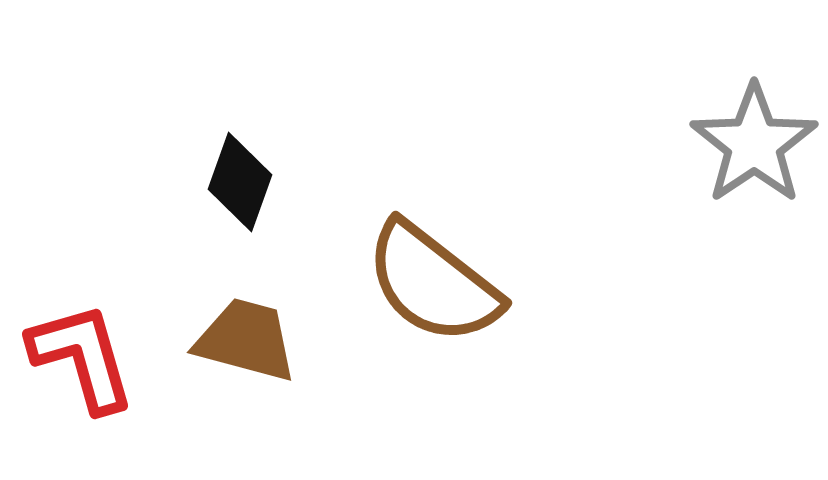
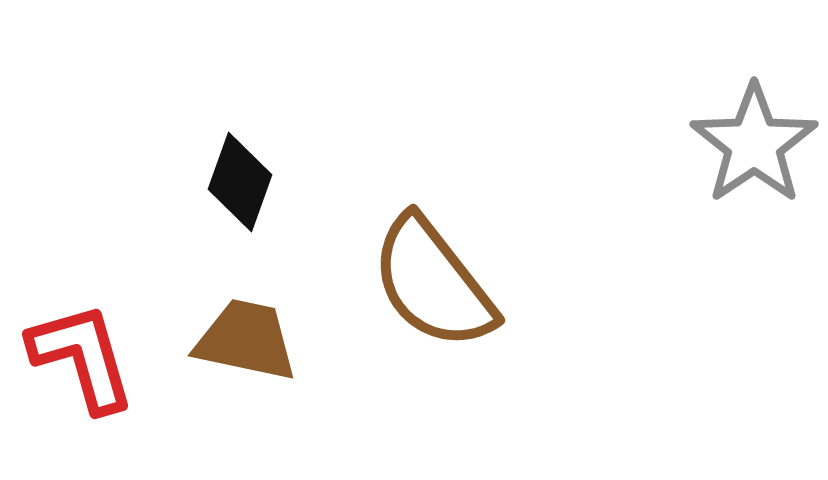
brown semicircle: rotated 14 degrees clockwise
brown trapezoid: rotated 3 degrees counterclockwise
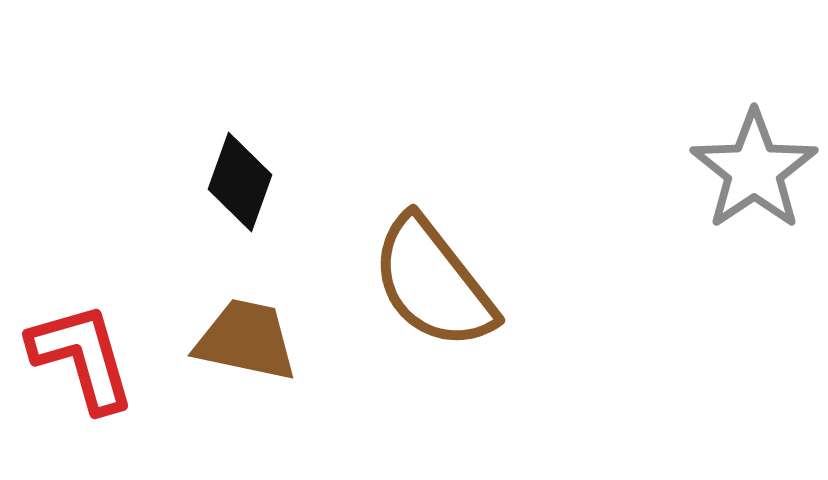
gray star: moved 26 px down
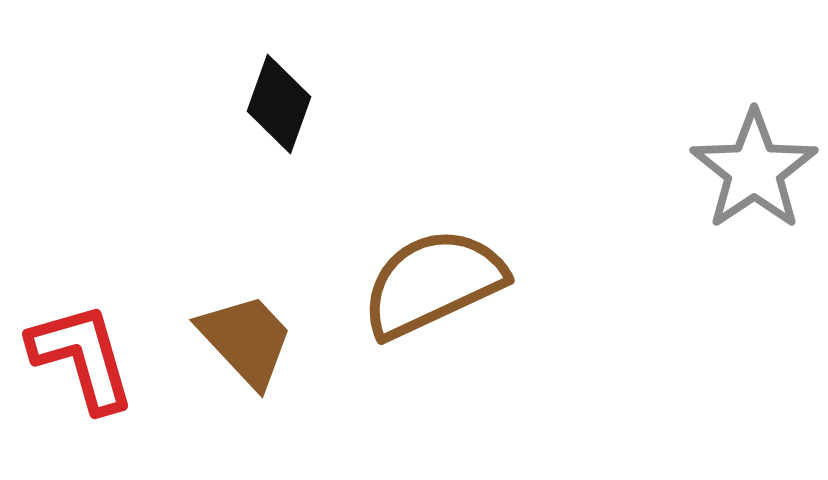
black diamond: moved 39 px right, 78 px up
brown semicircle: rotated 103 degrees clockwise
brown trapezoid: rotated 35 degrees clockwise
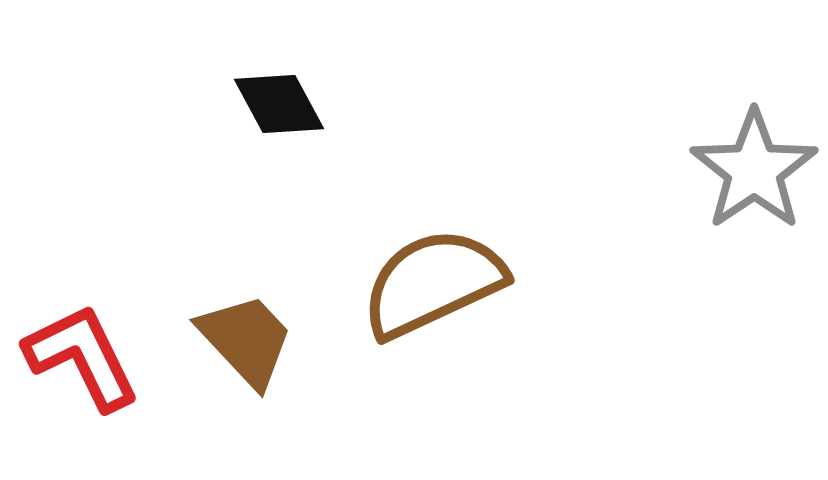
black diamond: rotated 48 degrees counterclockwise
red L-shape: rotated 10 degrees counterclockwise
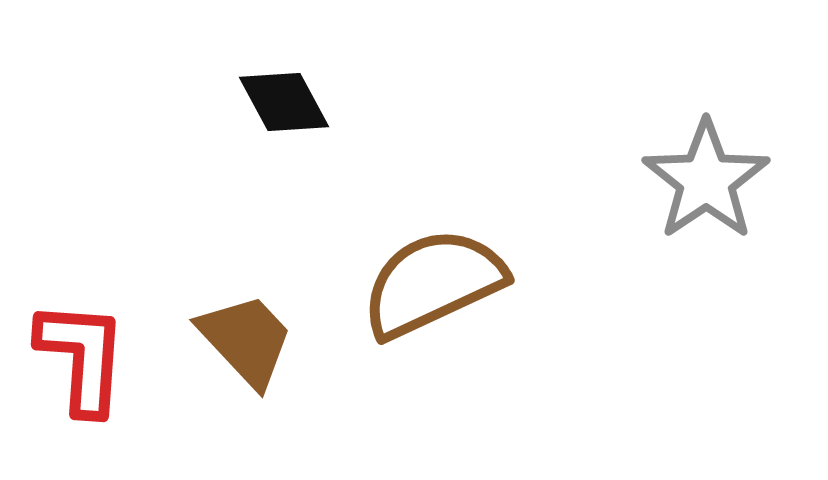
black diamond: moved 5 px right, 2 px up
gray star: moved 48 px left, 10 px down
red L-shape: rotated 30 degrees clockwise
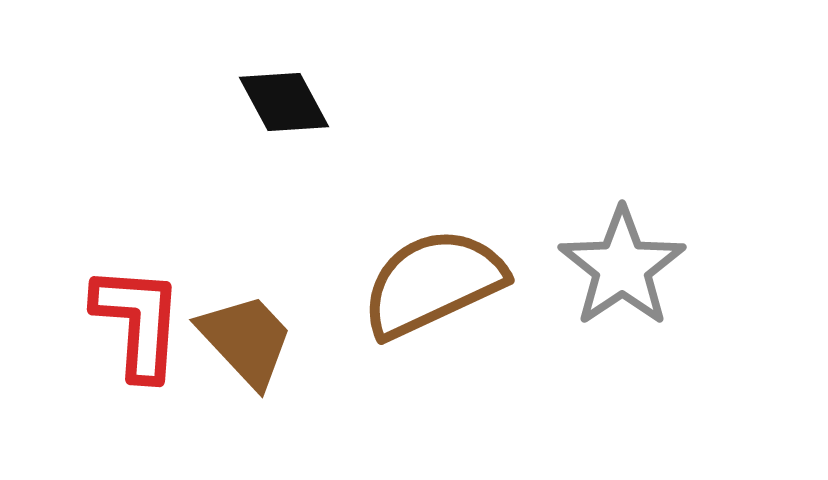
gray star: moved 84 px left, 87 px down
red L-shape: moved 56 px right, 35 px up
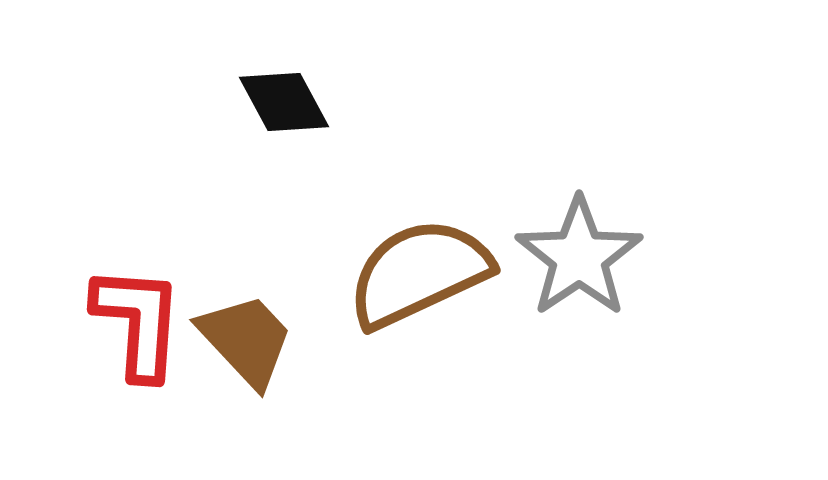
gray star: moved 43 px left, 10 px up
brown semicircle: moved 14 px left, 10 px up
